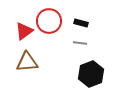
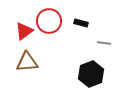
gray line: moved 24 px right
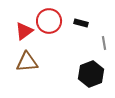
gray line: rotated 72 degrees clockwise
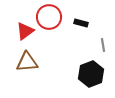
red circle: moved 4 px up
red triangle: moved 1 px right
gray line: moved 1 px left, 2 px down
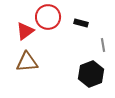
red circle: moved 1 px left
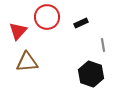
red circle: moved 1 px left
black rectangle: rotated 40 degrees counterclockwise
red triangle: moved 7 px left; rotated 12 degrees counterclockwise
black hexagon: rotated 20 degrees counterclockwise
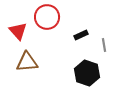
black rectangle: moved 12 px down
red triangle: rotated 24 degrees counterclockwise
gray line: moved 1 px right
black hexagon: moved 4 px left, 1 px up
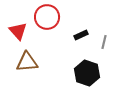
gray line: moved 3 px up; rotated 24 degrees clockwise
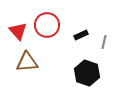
red circle: moved 8 px down
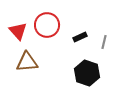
black rectangle: moved 1 px left, 2 px down
